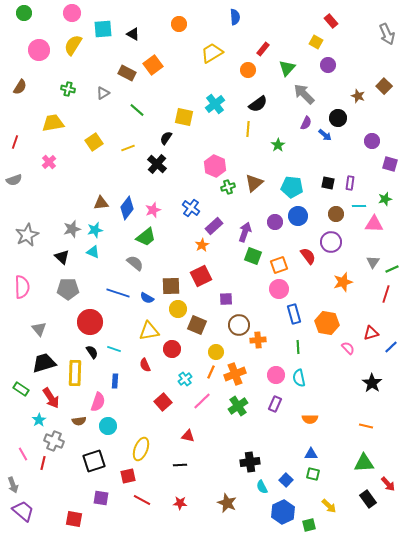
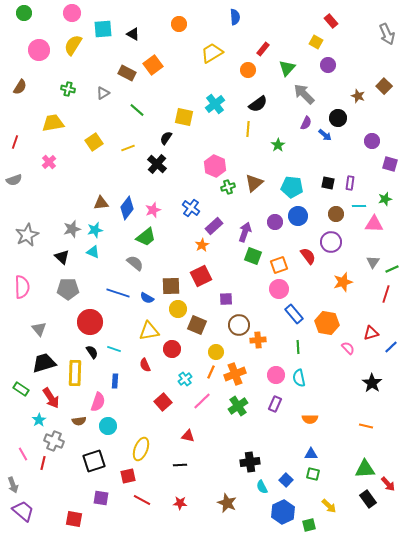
blue rectangle at (294, 314): rotated 24 degrees counterclockwise
green triangle at (364, 463): moved 1 px right, 6 px down
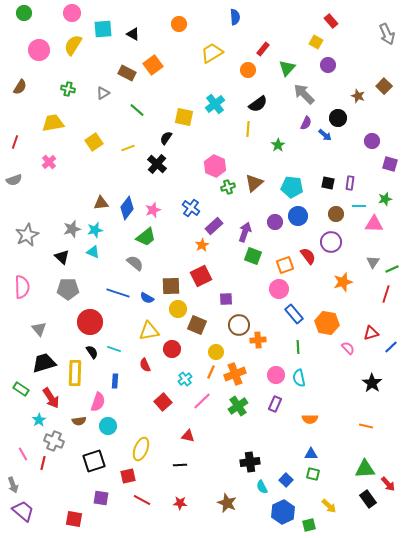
orange square at (279, 265): moved 6 px right
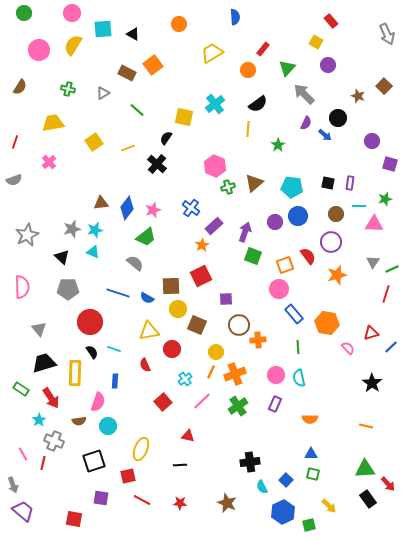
orange star at (343, 282): moved 6 px left, 7 px up
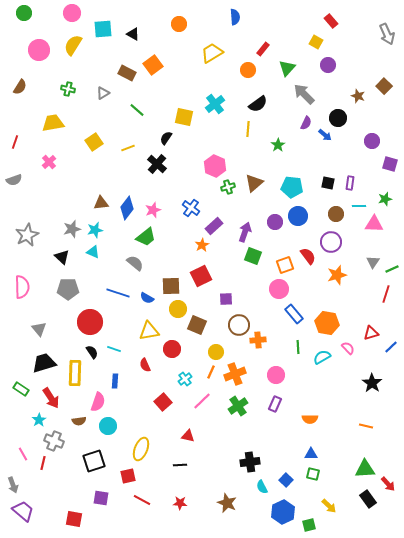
cyan semicircle at (299, 378): moved 23 px right, 21 px up; rotated 72 degrees clockwise
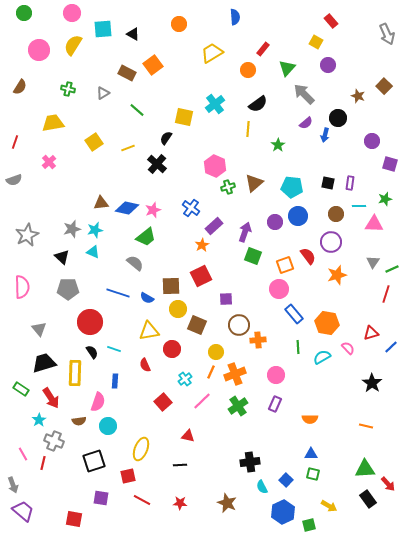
purple semicircle at (306, 123): rotated 24 degrees clockwise
blue arrow at (325, 135): rotated 64 degrees clockwise
blue diamond at (127, 208): rotated 65 degrees clockwise
yellow arrow at (329, 506): rotated 14 degrees counterclockwise
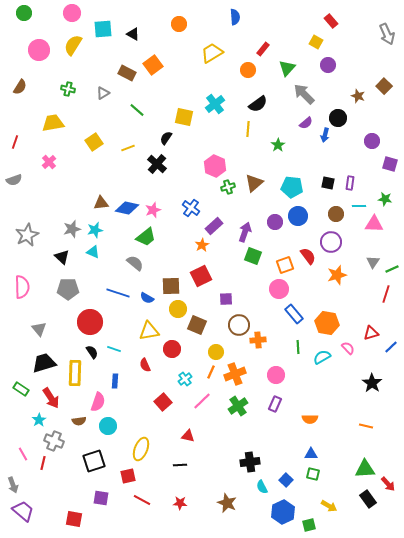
green star at (385, 199): rotated 24 degrees clockwise
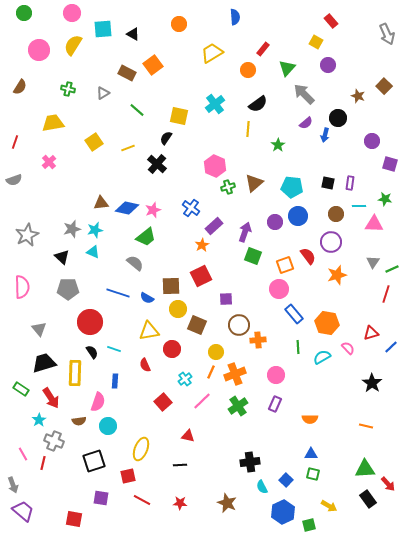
yellow square at (184, 117): moved 5 px left, 1 px up
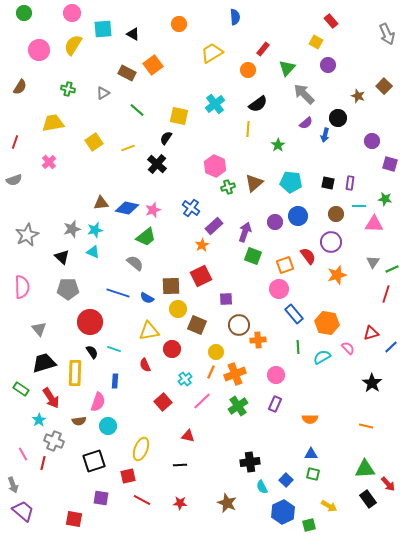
cyan pentagon at (292, 187): moved 1 px left, 5 px up
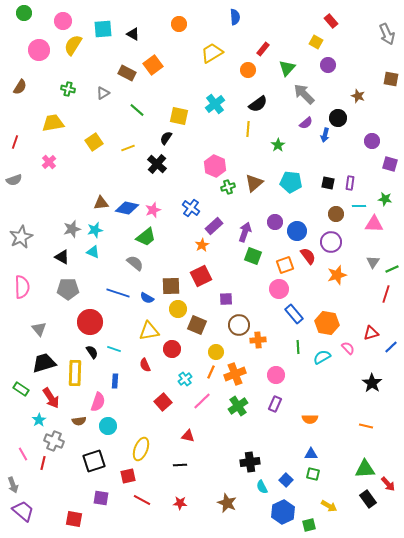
pink circle at (72, 13): moved 9 px left, 8 px down
brown square at (384, 86): moved 7 px right, 7 px up; rotated 35 degrees counterclockwise
blue circle at (298, 216): moved 1 px left, 15 px down
gray star at (27, 235): moved 6 px left, 2 px down
black triangle at (62, 257): rotated 14 degrees counterclockwise
